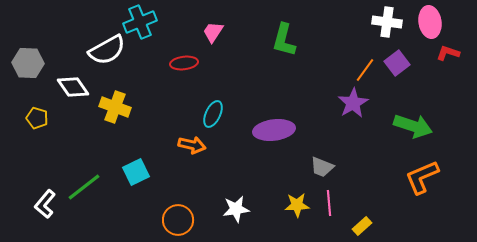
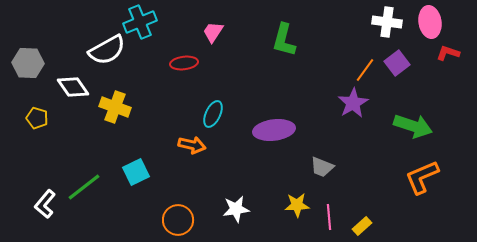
pink line: moved 14 px down
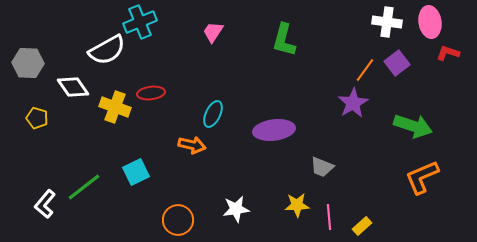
red ellipse: moved 33 px left, 30 px down
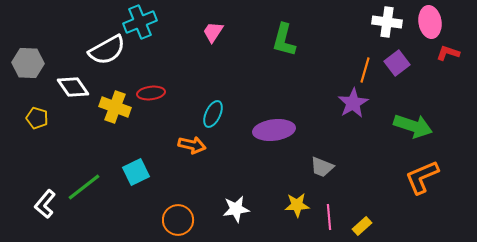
orange line: rotated 20 degrees counterclockwise
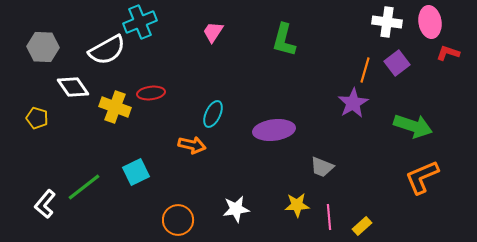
gray hexagon: moved 15 px right, 16 px up
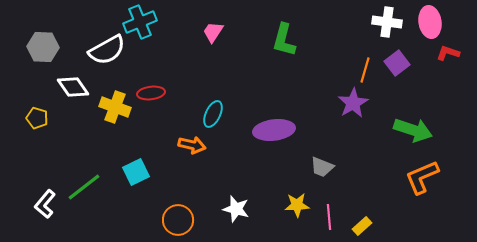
green arrow: moved 4 px down
white star: rotated 24 degrees clockwise
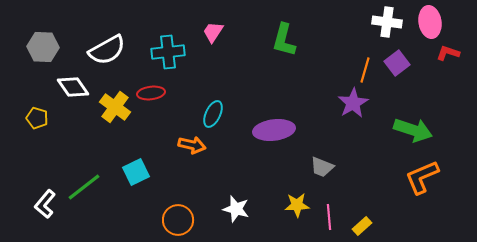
cyan cross: moved 28 px right, 30 px down; rotated 16 degrees clockwise
yellow cross: rotated 16 degrees clockwise
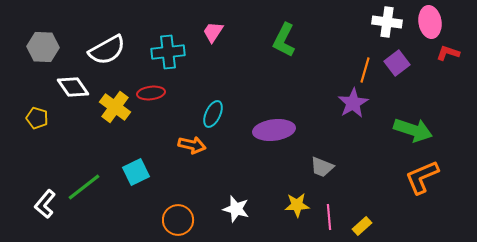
green L-shape: rotated 12 degrees clockwise
